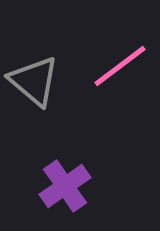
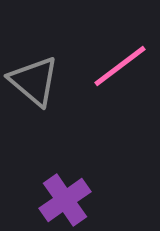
purple cross: moved 14 px down
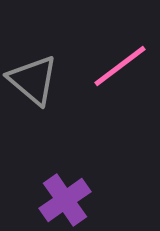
gray triangle: moved 1 px left, 1 px up
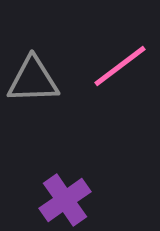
gray triangle: rotated 42 degrees counterclockwise
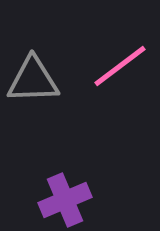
purple cross: rotated 12 degrees clockwise
